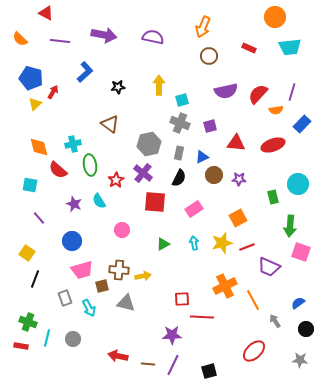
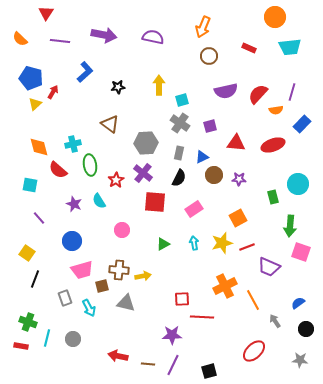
red triangle at (46, 13): rotated 35 degrees clockwise
gray cross at (180, 123): rotated 12 degrees clockwise
gray hexagon at (149, 144): moved 3 px left, 1 px up; rotated 10 degrees clockwise
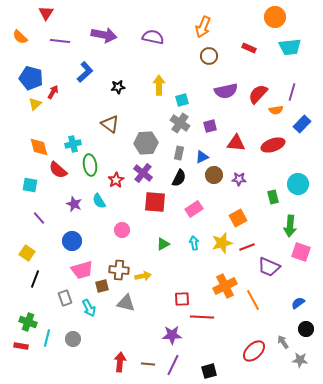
orange semicircle at (20, 39): moved 2 px up
gray arrow at (275, 321): moved 8 px right, 21 px down
red arrow at (118, 356): moved 2 px right, 6 px down; rotated 84 degrees clockwise
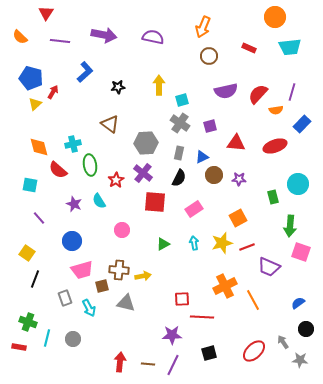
red ellipse at (273, 145): moved 2 px right, 1 px down
red rectangle at (21, 346): moved 2 px left, 1 px down
black square at (209, 371): moved 18 px up
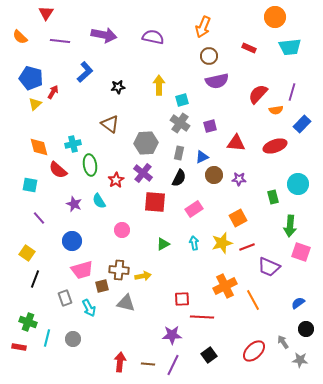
purple semicircle at (226, 91): moved 9 px left, 10 px up
black square at (209, 353): moved 2 px down; rotated 21 degrees counterclockwise
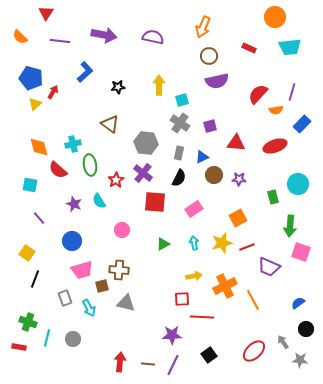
gray hexagon at (146, 143): rotated 10 degrees clockwise
yellow arrow at (143, 276): moved 51 px right
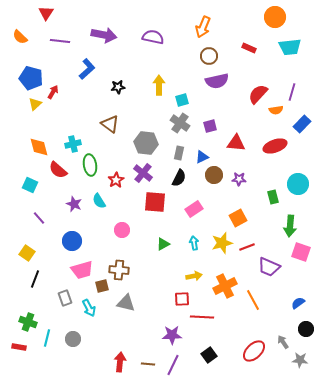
blue L-shape at (85, 72): moved 2 px right, 3 px up
cyan square at (30, 185): rotated 14 degrees clockwise
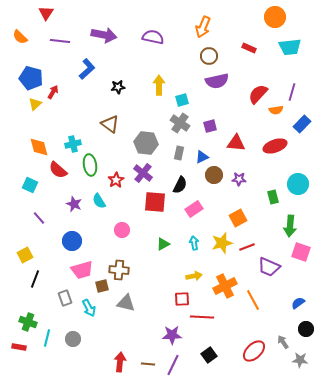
black semicircle at (179, 178): moved 1 px right, 7 px down
yellow square at (27, 253): moved 2 px left, 2 px down; rotated 28 degrees clockwise
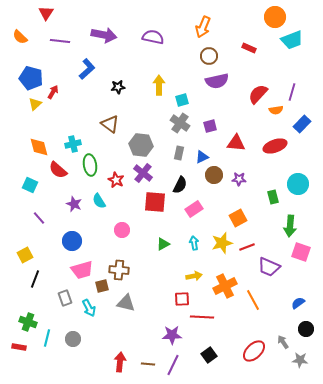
cyan trapezoid at (290, 47): moved 2 px right, 7 px up; rotated 15 degrees counterclockwise
gray hexagon at (146, 143): moved 5 px left, 2 px down
red star at (116, 180): rotated 14 degrees counterclockwise
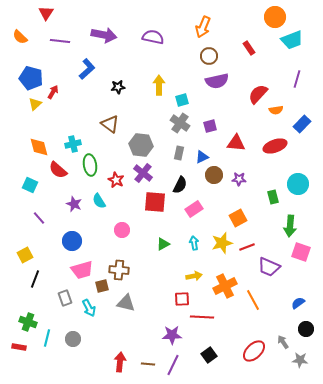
red rectangle at (249, 48): rotated 32 degrees clockwise
purple line at (292, 92): moved 5 px right, 13 px up
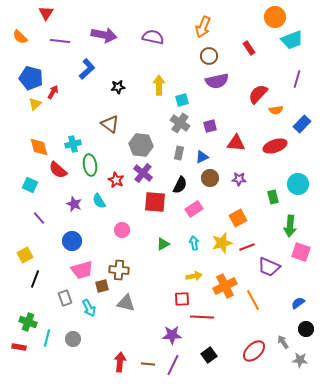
brown circle at (214, 175): moved 4 px left, 3 px down
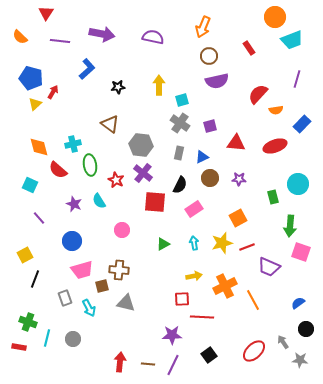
purple arrow at (104, 35): moved 2 px left, 1 px up
